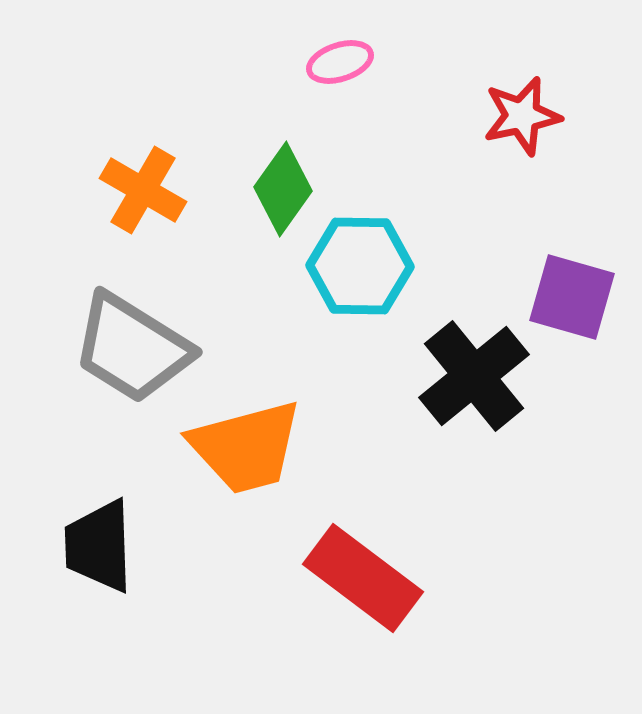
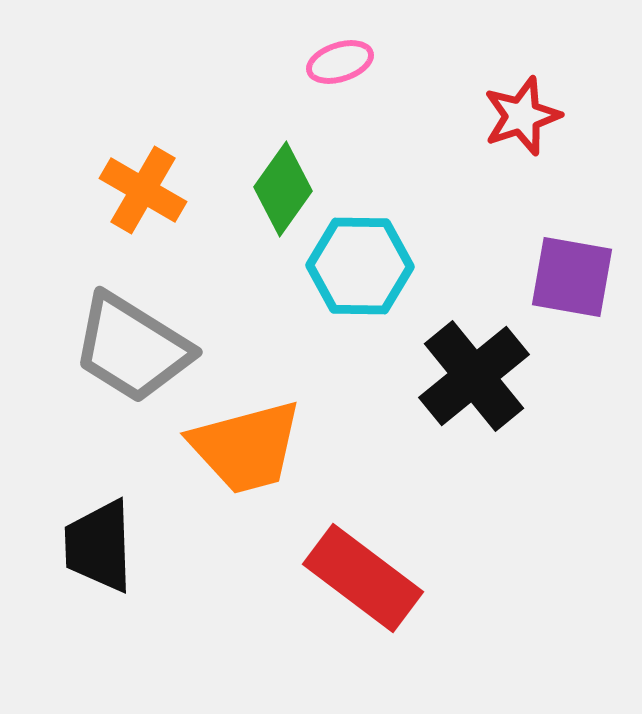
red star: rotated 6 degrees counterclockwise
purple square: moved 20 px up; rotated 6 degrees counterclockwise
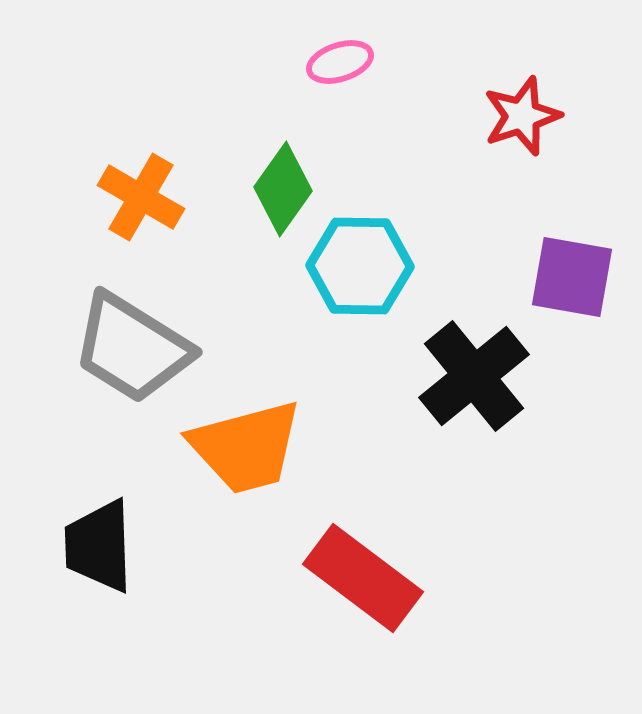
orange cross: moved 2 px left, 7 px down
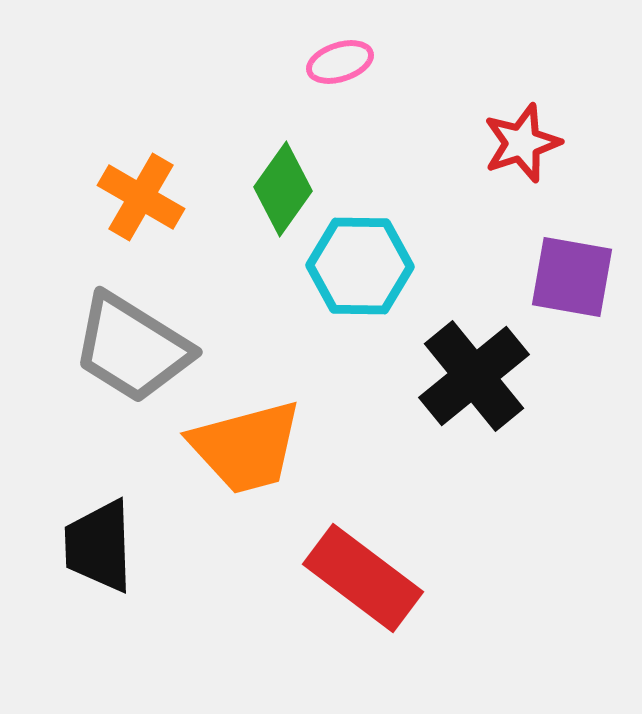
red star: moved 27 px down
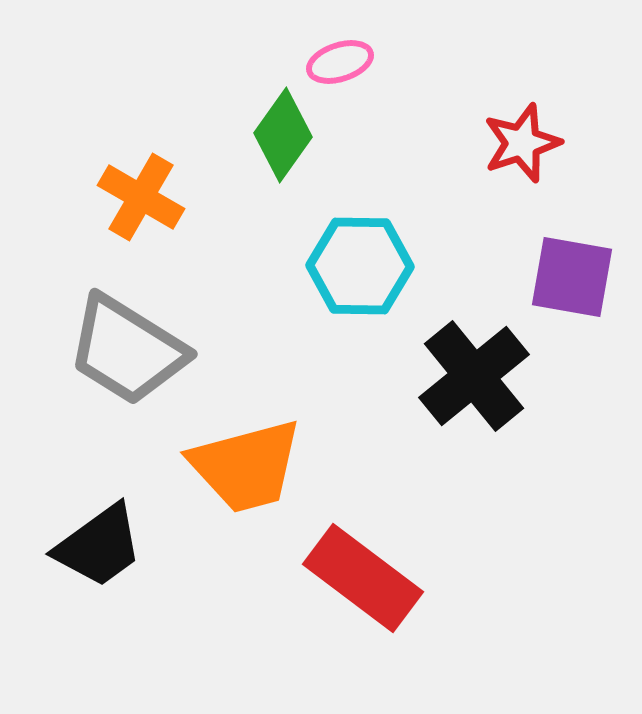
green diamond: moved 54 px up
gray trapezoid: moved 5 px left, 2 px down
orange trapezoid: moved 19 px down
black trapezoid: rotated 124 degrees counterclockwise
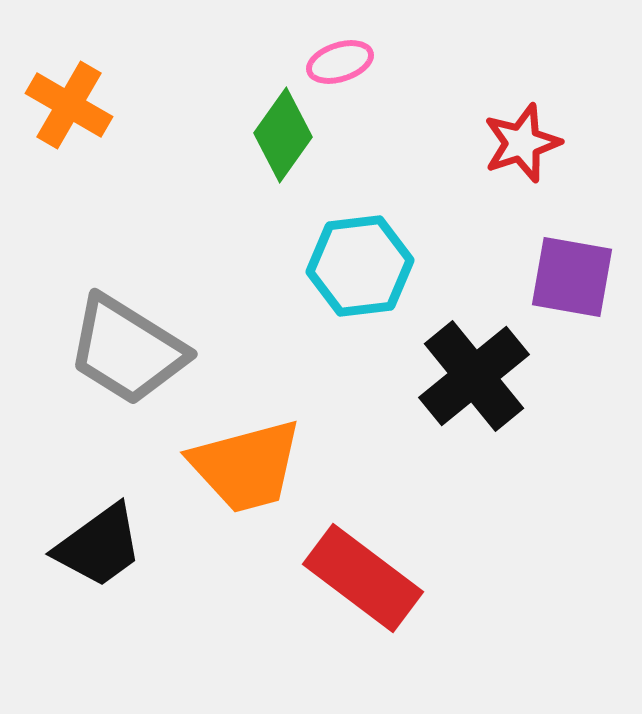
orange cross: moved 72 px left, 92 px up
cyan hexagon: rotated 8 degrees counterclockwise
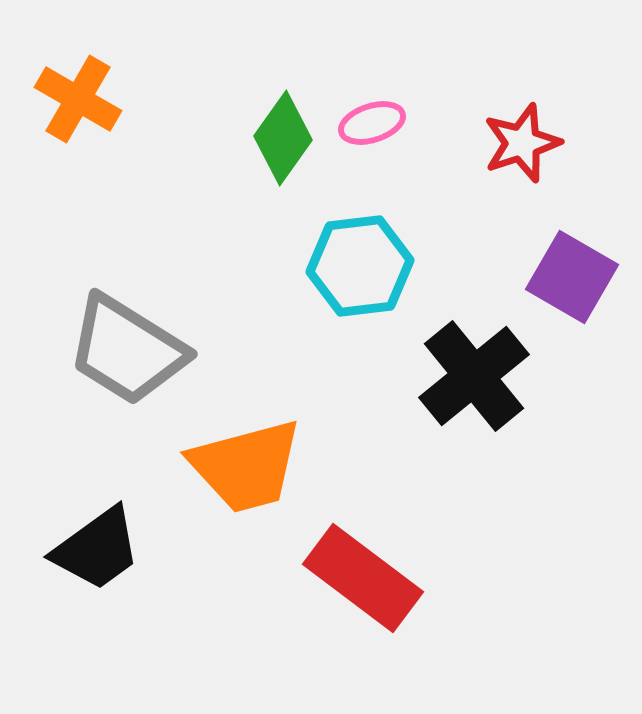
pink ellipse: moved 32 px right, 61 px down
orange cross: moved 9 px right, 6 px up
green diamond: moved 3 px down
purple square: rotated 20 degrees clockwise
black trapezoid: moved 2 px left, 3 px down
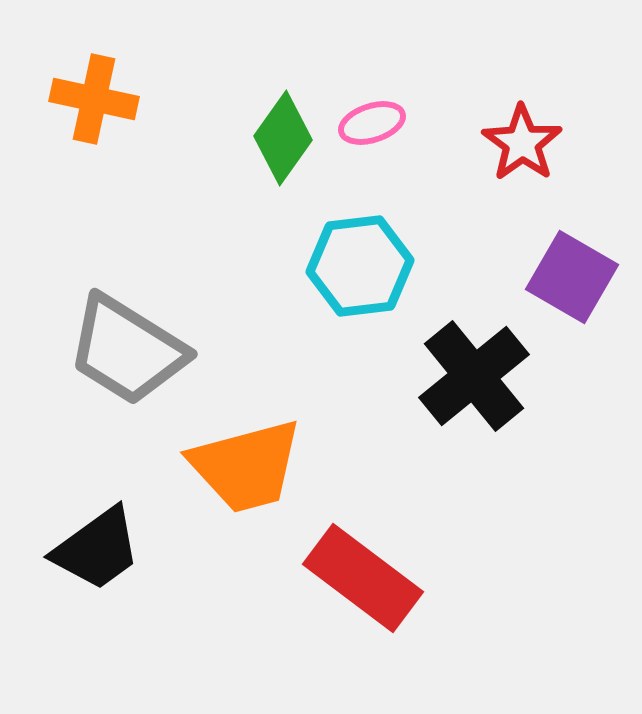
orange cross: moved 16 px right; rotated 18 degrees counterclockwise
red star: rotated 18 degrees counterclockwise
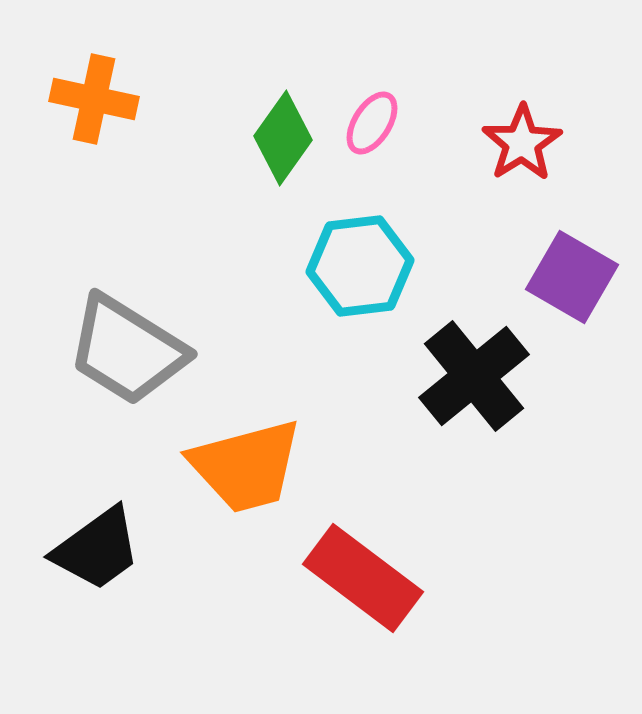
pink ellipse: rotated 40 degrees counterclockwise
red star: rotated 4 degrees clockwise
